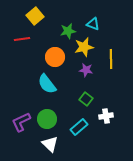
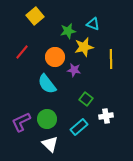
red line: moved 13 px down; rotated 42 degrees counterclockwise
purple star: moved 12 px left
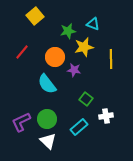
white triangle: moved 2 px left, 3 px up
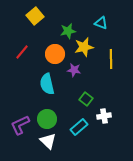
cyan triangle: moved 8 px right, 1 px up
orange circle: moved 3 px up
cyan semicircle: rotated 25 degrees clockwise
white cross: moved 2 px left
purple L-shape: moved 1 px left, 3 px down
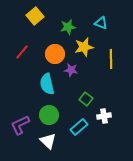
green star: moved 4 px up
purple star: moved 3 px left
green circle: moved 2 px right, 4 px up
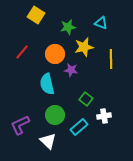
yellow square: moved 1 px right, 1 px up; rotated 18 degrees counterclockwise
green circle: moved 6 px right
